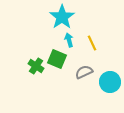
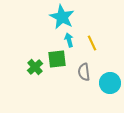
cyan star: rotated 10 degrees counterclockwise
green square: rotated 30 degrees counterclockwise
green cross: moved 1 px left, 1 px down; rotated 14 degrees clockwise
gray semicircle: rotated 72 degrees counterclockwise
cyan circle: moved 1 px down
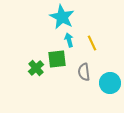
green cross: moved 1 px right, 1 px down
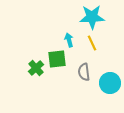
cyan star: moved 30 px right; rotated 30 degrees counterclockwise
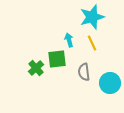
cyan star: rotated 15 degrees counterclockwise
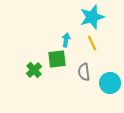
cyan arrow: moved 3 px left; rotated 24 degrees clockwise
green cross: moved 2 px left, 2 px down
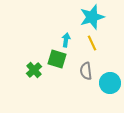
green square: rotated 24 degrees clockwise
gray semicircle: moved 2 px right, 1 px up
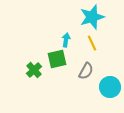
green square: rotated 30 degrees counterclockwise
gray semicircle: rotated 144 degrees counterclockwise
cyan circle: moved 4 px down
